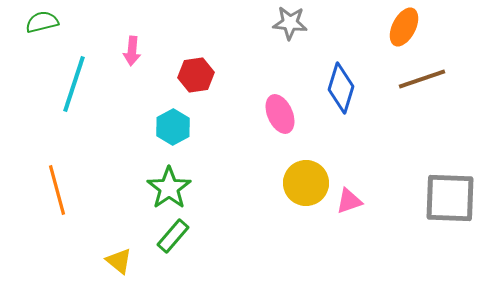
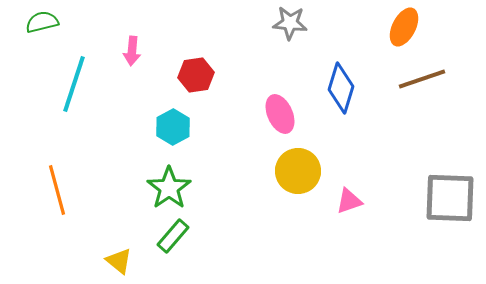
yellow circle: moved 8 px left, 12 px up
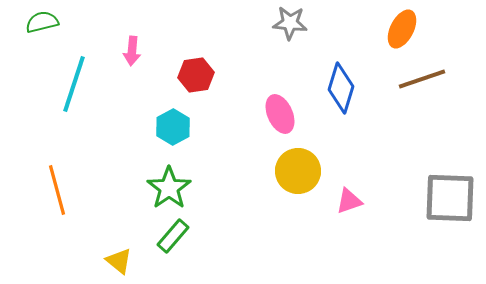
orange ellipse: moved 2 px left, 2 px down
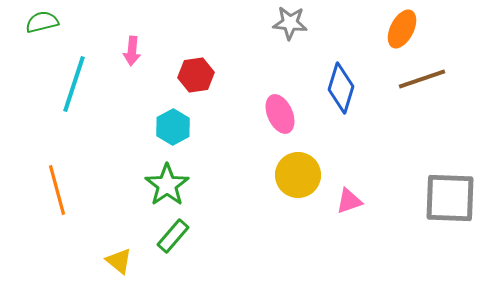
yellow circle: moved 4 px down
green star: moved 2 px left, 3 px up
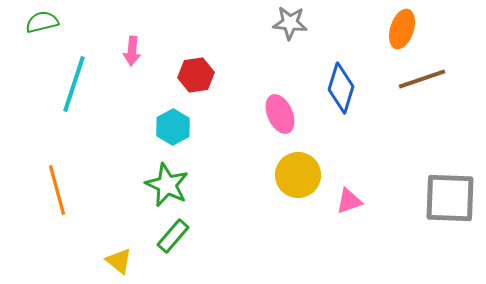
orange ellipse: rotated 9 degrees counterclockwise
green star: rotated 12 degrees counterclockwise
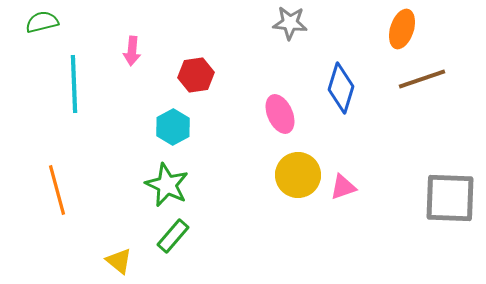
cyan line: rotated 20 degrees counterclockwise
pink triangle: moved 6 px left, 14 px up
